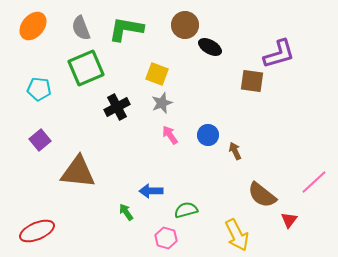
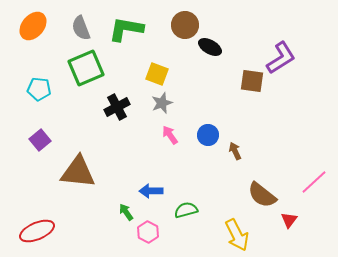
purple L-shape: moved 2 px right, 4 px down; rotated 16 degrees counterclockwise
pink hexagon: moved 18 px left, 6 px up; rotated 10 degrees clockwise
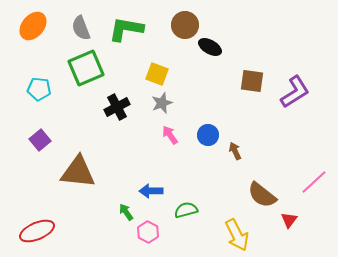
purple L-shape: moved 14 px right, 34 px down
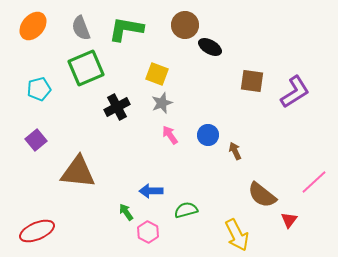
cyan pentagon: rotated 20 degrees counterclockwise
purple square: moved 4 px left
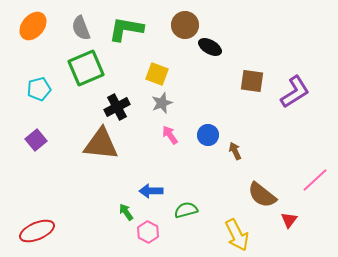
brown triangle: moved 23 px right, 28 px up
pink line: moved 1 px right, 2 px up
